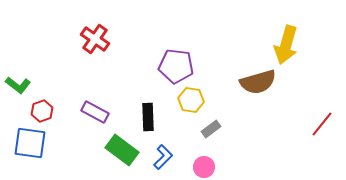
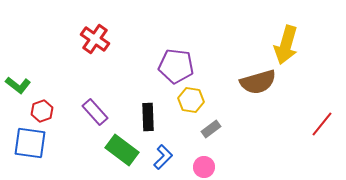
purple rectangle: rotated 20 degrees clockwise
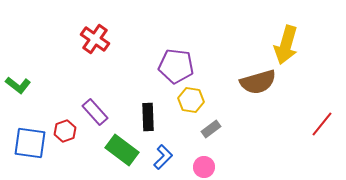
red hexagon: moved 23 px right, 20 px down
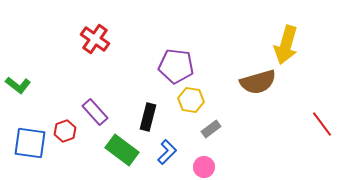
black rectangle: rotated 16 degrees clockwise
red line: rotated 76 degrees counterclockwise
blue L-shape: moved 4 px right, 5 px up
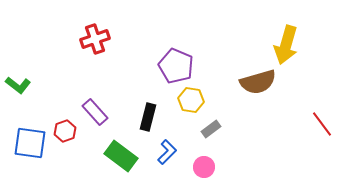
red cross: rotated 36 degrees clockwise
purple pentagon: rotated 16 degrees clockwise
green rectangle: moved 1 px left, 6 px down
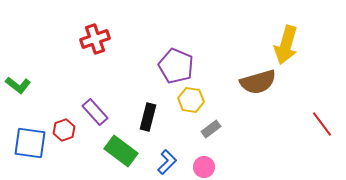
red hexagon: moved 1 px left, 1 px up
blue L-shape: moved 10 px down
green rectangle: moved 5 px up
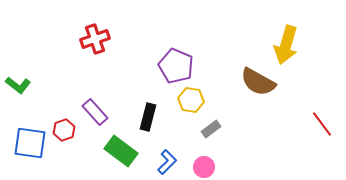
brown semicircle: rotated 45 degrees clockwise
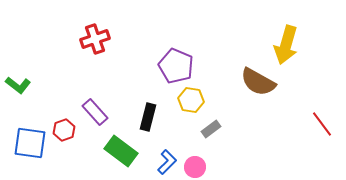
pink circle: moved 9 px left
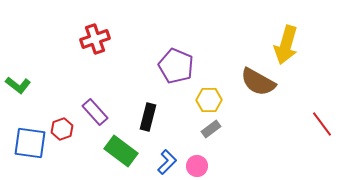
yellow hexagon: moved 18 px right; rotated 10 degrees counterclockwise
red hexagon: moved 2 px left, 1 px up
pink circle: moved 2 px right, 1 px up
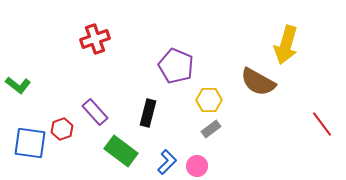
black rectangle: moved 4 px up
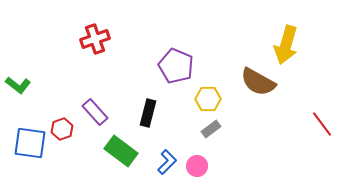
yellow hexagon: moved 1 px left, 1 px up
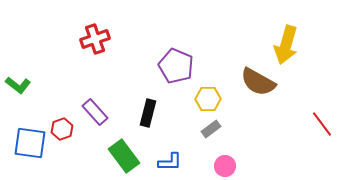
green rectangle: moved 3 px right, 5 px down; rotated 16 degrees clockwise
blue L-shape: moved 3 px right; rotated 45 degrees clockwise
pink circle: moved 28 px right
